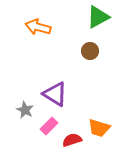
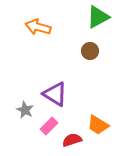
orange trapezoid: moved 1 px left, 3 px up; rotated 15 degrees clockwise
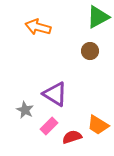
red semicircle: moved 3 px up
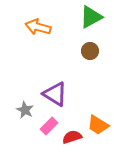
green triangle: moved 7 px left
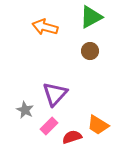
orange arrow: moved 7 px right
purple triangle: rotated 40 degrees clockwise
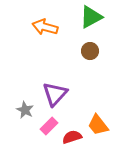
orange trapezoid: rotated 20 degrees clockwise
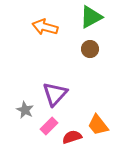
brown circle: moved 2 px up
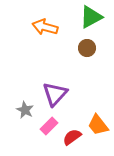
brown circle: moved 3 px left, 1 px up
red semicircle: rotated 18 degrees counterclockwise
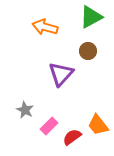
brown circle: moved 1 px right, 3 px down
purple triangle: moved 6 px right, 20 px up
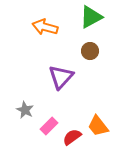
brown circle: moved 2 px right
purple triangle: moved 3 px down
orange trapezoid: moved 1 px down
